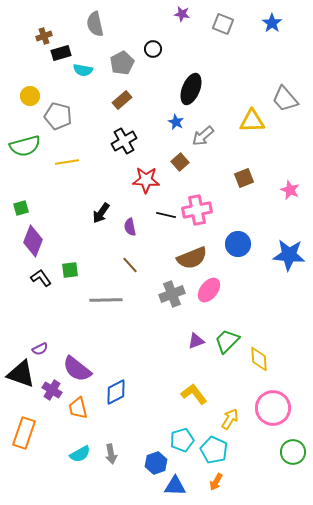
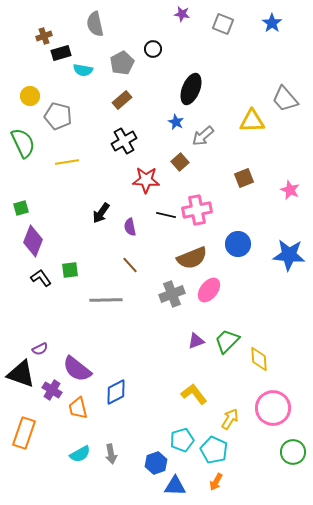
green semicircle at (25, 146): moved 2 px left, 3 px up; rotated 100 degrees counterclockwise
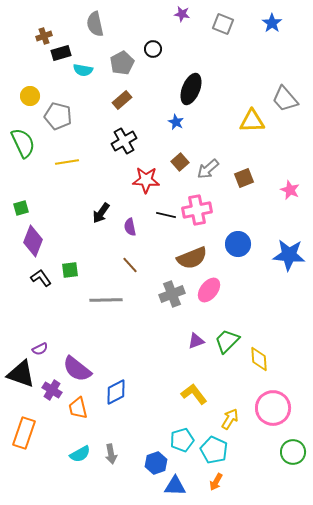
gray arrow at (203, 136): moved 5 px right, 33 px down
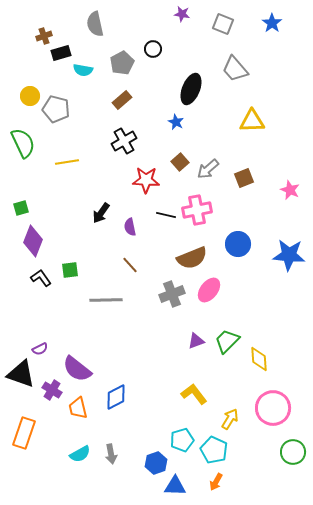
gray trapezoid at (285, 99): moved 50 px left, 30 px up
gray pentagon at (58, 116): moved 2 px left, 7 px up
blue diamond at (116, 392): moved 5 px down
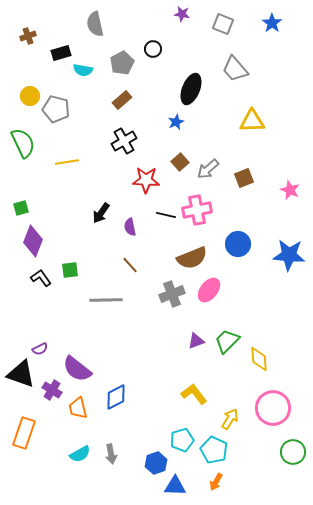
brown cross at (44, 36): moved 16 px left
blue star at (176, 122): rotated 21 degrees clockwise
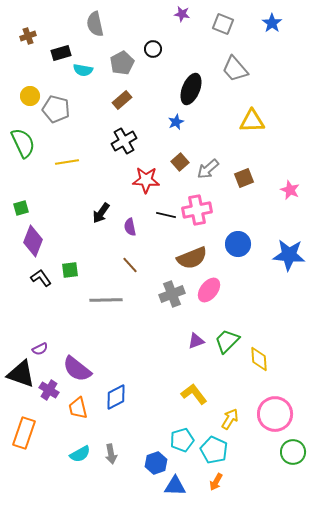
purple cross at (52, 390): moved 3 px left
pink circle at (273, 408): moved 2 px right, 6 px down
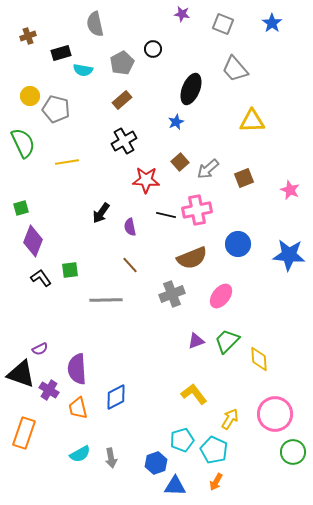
pink ellipse at (209, 290): moved 12 px right, 6 px down
purple semicircle at (77, 369): rotated 48 degrees clockwise
gray arrow at (111, 454): moved 4 px down
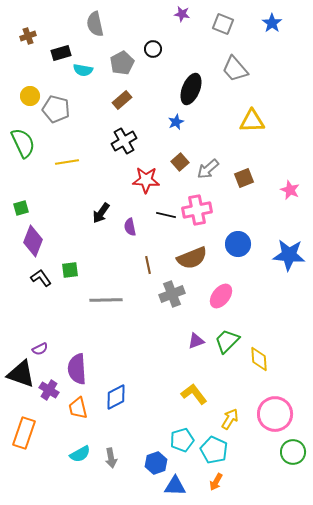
brown line at (130, 265): moved 18 px right; rotated 30 degrees clockwise
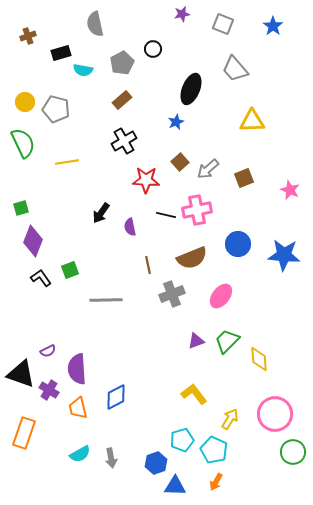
purple star at (182, 14): rotated 21 degrees counterclockwise
blue star at (272, 23): moved 1 px right, 3 px down
yellow circle at (30, 96): moved 5 px left, 6 px down
blue star at (289, 255): moved 5 px left
green square at (70, 270): rotated 12 degrees counterclockwise
purple semicircle at (40, 349): moved 8 px right, 2 px down
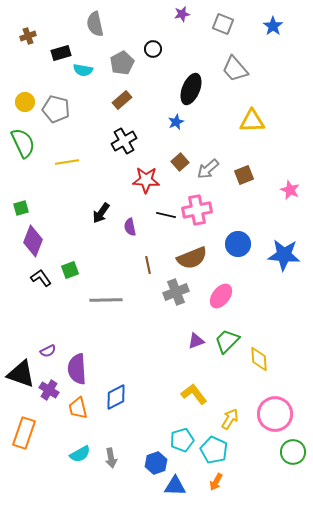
brown square at (244, 178): moved 3 px up
gray cross at (172, 294): moved 4 px right, 2 px up
